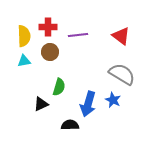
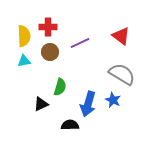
purple line: moved 2 px right, 8 px down; rotated 18 degrees counterclockwise
green semicircle: moved 1 px right
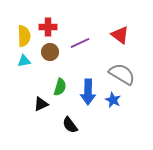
red triangle: moved 1 px left, 1 px up
blue arrow: moved 12 px up; rotated 15 degrees counterclockwise
black semicircle: rotated 126 degrees counterclockwise
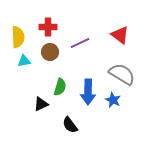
yellow semicircle: moved 6 px left, 1 px down
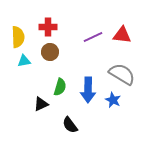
red triangle: moved 2 px right; rotated 30 degrees counterclockwise
purple line: moved 13 px right, 6 px up
blue arrow: moved 2 px up
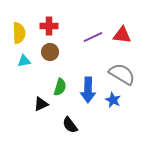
red cross: moved 1 px right, 1 px up
yellow semicircle: moved 1 px right, 4 px up
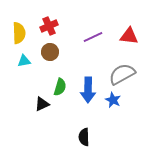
red cross: rotated 24 degrees counterclockwise
red triangle: moved 7 px right, 1 px down
gray semicircle: rotated 60 degrees counterclockwise
black triangle: moved 1 px right
black semicircle: moved 14 px right, 12 px down; rotated 36 degrees clockwise
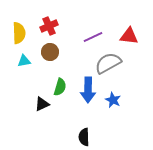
gray semicircle: moved 14 px left, 11 px up
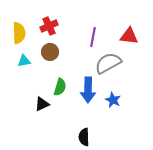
purple line: rotated 54 degrees counterclockwise
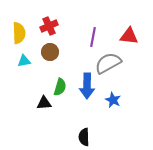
blue arrow: moved 1 px left, 4 px up
black triangle: moved 2 px right, 1 px up; rotated 21 degrees clockwise
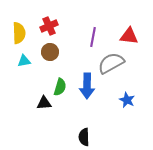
gray semicircle: moved 3 px right
blue star: moved 14 px right
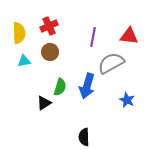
blue arrow: rotated 15 degrees clockwise
black triangle: rotated 28 degrees counterclockwise
